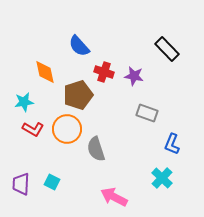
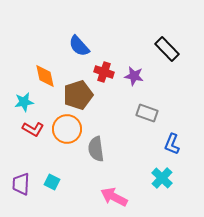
orange diamond: moved 4 px down
gray semicircle: rotated 10 degrees clockwise
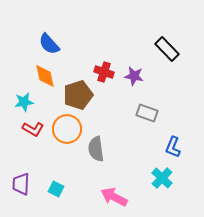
blue semicircle: moved 30 px left, 2 px up
blue L-shape: moved 1 px right, 3 px down
cyan square: moved 4 px right, 7 px down
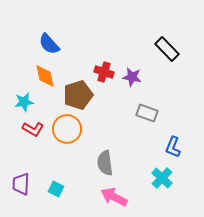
purple star: moved 2 px left, 1 px down
gray semicircle: moved 9 px right, 14 px down
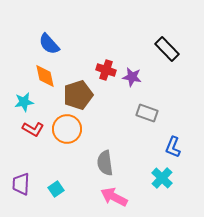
red cross: moved 2 px right, 2 px up
cyan square: rotated 28 degrees clockwise
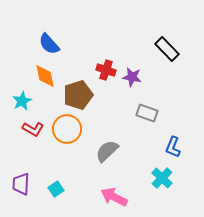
cyan star: moved 2 px left, 1 px up; rotated 18 degrees counterclockwise
gray semicircle: moved 2 px right, 12 px up; rotated 55 degrees clockwise
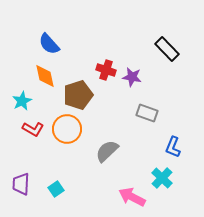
pink arrow: moved 18 px right
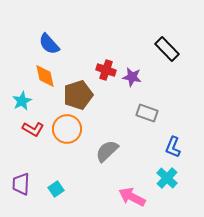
cyan cross: moved 5 px right
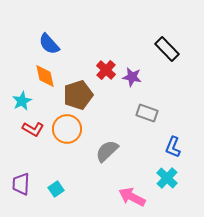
red cross: rotated 24 degrees clockwise
